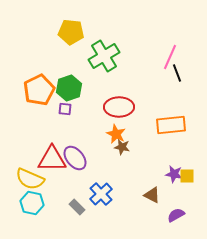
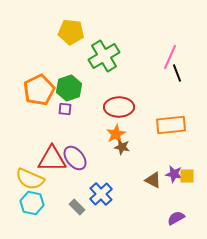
orange star: rotated 18 degrees clockwise
brown triangle: moved 1 px right, 15 px up
purple semicircle: moved 3 px down
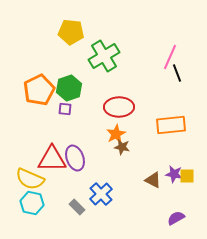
purple ellipse: rotated 20 degrees clockwise
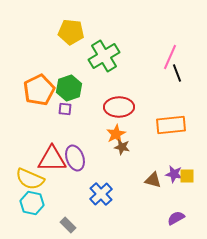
brown triangle: rotated 12 degrees counterclockwise
gray rectangle: moved 9 px left, 18 px down
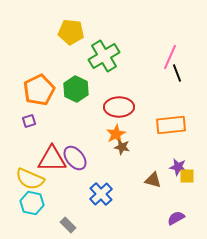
green hexagon: moved 7 px right, 1 px down; rotated 15 degrees counterclockwise
purple square: moved 36 px left, 12 px down; rotated 24 degrees counterclockwise
purple ellipse: rotated 20 degrees counterclockwise
purple star: moved 4 px right, 7 px up
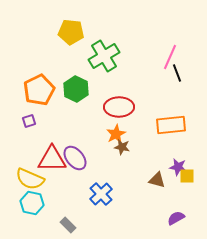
brown triangle: moved 4 px right
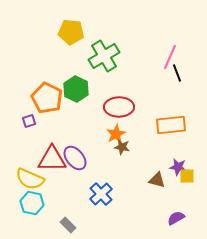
orange pentagon: moved 8 px right, 8 px down; rotated 20 degrees counterclockwise
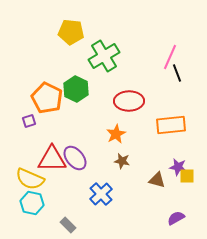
red ellipse: moved 10 px right, 6 px up
brown star: moved 14 px down
